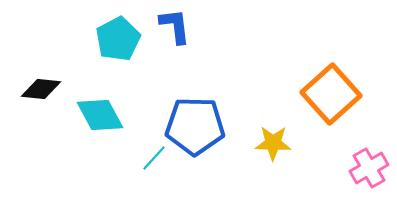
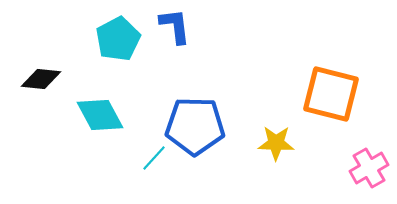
black diamond: moved 10 px up
orange square: rotated 34 degrees counterclockwise
yellow star: moved 3 px right
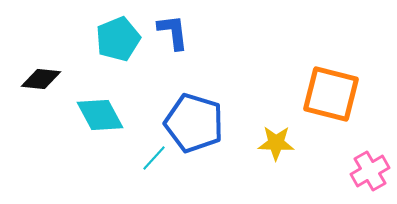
blue L-shape: moved 2 px left, 6 px down
cyan pentagon: rotated 6 degrees clockwise
blue pentagon: moved 1 px left, 3 px up; rotated 16 degrees clockwise
pink cross: moved 1 px right, 3 px down
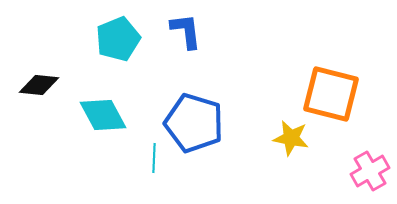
blue L-shape: moved 13 px right, 1 px up
black diamond: moved 2 px left, 6 px down
cyan diamond: moved 3 px right
yellow star: moved 15 px right, 5 px up; rotated 9 degrees clockwise
cyan line: rotated 40 degrees counterclockwise
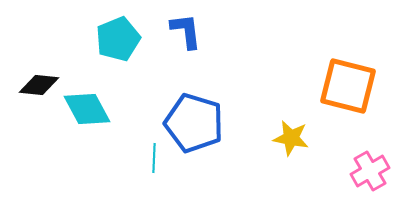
orange square: moved 17 px right, 8 px up
cyan diamond: moved 16 px left, 6 px up
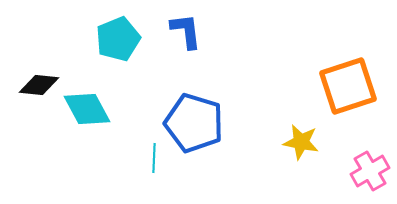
orange square: rotated 32 degrees counterclockwise
yellow star: moved 10 px right, 4 px down
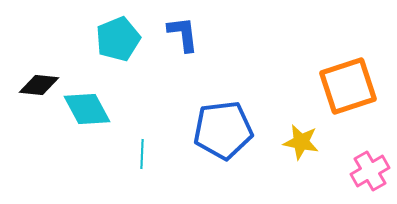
blue L-shape: moved 3 px left, 3 px down
blue pentagon: moved 29 px right, 7 px down; rotated 24 degrees counterclockwise
cyan line: moved 12 px left, 4 px up
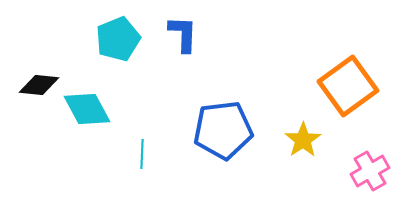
blue L-shape: rotated 9 degrees clockwise
orange square: rotated 18 degrees counterclockwise
yellow star: moved 2 px right, 2 px up; rotated 27 degrees clockwise
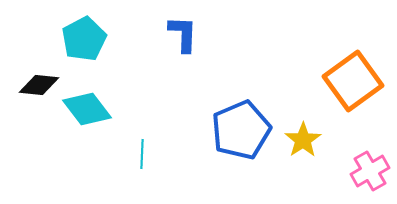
cyan pentagon: moved 34 px left; rotated 6 degrees counterclockwise
orange square: moved 5 px right, 5 px up
cyan diamond: rotated 9 degrees counterclockwise
blue pentagon: moved 18 px right; rotated 16 degrees counterclockwise
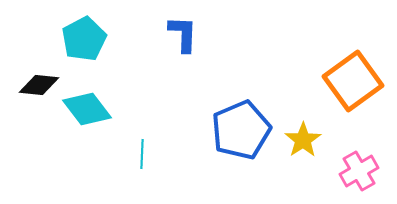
pink cross: moved 11 px left
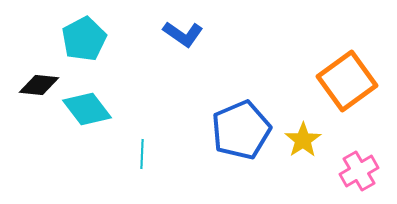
blue L-shape: rotated 123 degrees clockwise
orange square: moved 6 px left
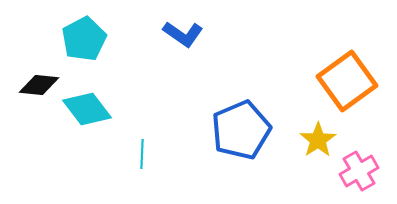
yellow star: moved 15 px right
